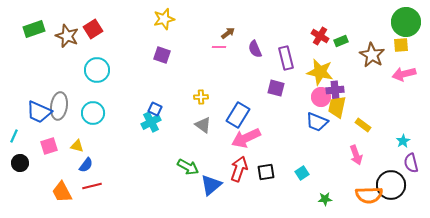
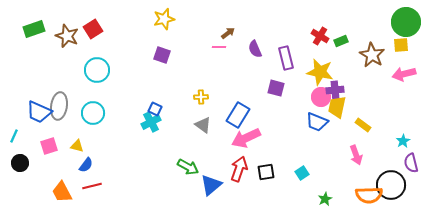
green star at (325, 199): rotated 24 degrees counterclockwise
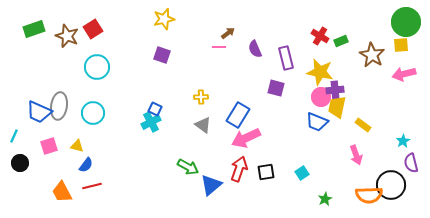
cyan circle at (97, 70): moved 3 px up
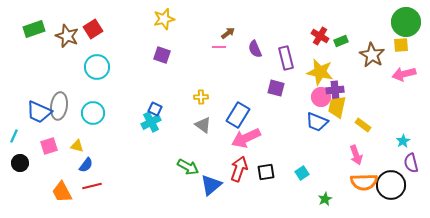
orange semicircle at (369, 195): moved 5 px left, 13 px up
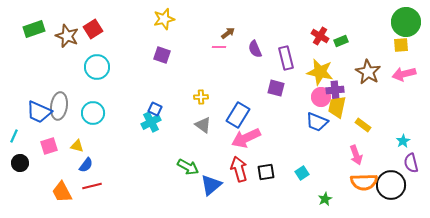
brown star at (372, 55): moved 4 px left, 17 px down
red arrow at (239, 169): rotated 35 degrees counterclockwise
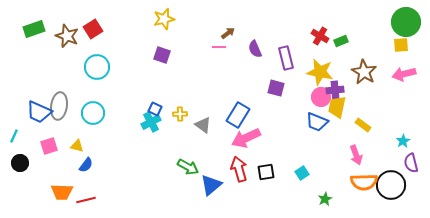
brown star at (368, 72): moved 4 px left
yellow cross at (201, 97): moved 21 px left, 17 px down
red line at (92, 186): moved 6 px left, 14 px down
orange trapezoid at (62, 192): rotated 60 degrees counterclockwise
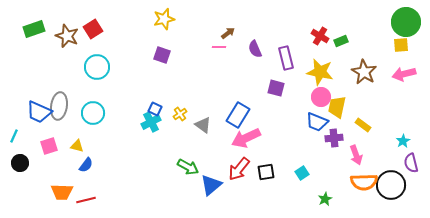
purple cross at (335, 90): moved 1 px left, 48 px down
yellow cross at (180, 114): rotated 32 degrees counterclockwise
red arrow at (239, 169): rotated 125 degrees counterclockwise
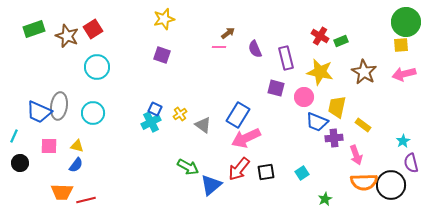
pink circle at (321, 97): moved 17 px left
pink square at (49, 146): rotated 18 degrees clockwise
blue semicircle at (86, 165): moved 10 px left
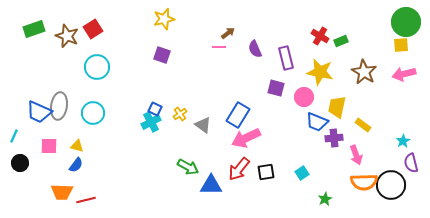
blue triangle at (211, 185): rotated 40 degrees clockwise
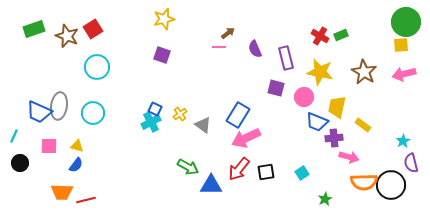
green rectangle at (341, 41): moved 6 px up
pink arrow at (356, 155): moved 7 px left, 2 px down; rotated 54 degrees counterclockwise
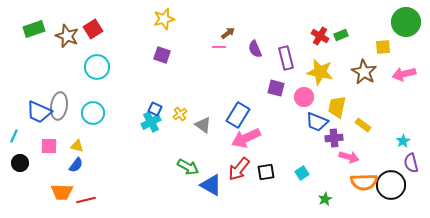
yellow square at (401, 45): moved 18 px left, 2 px down
blue triangle at (211, 185): rotated 30 degrees clockwise
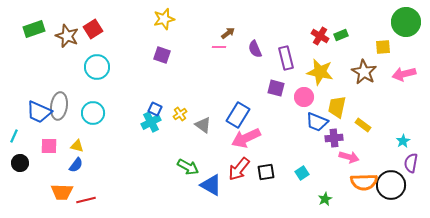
purple semicircle at (411, 163): rotated 24 degrees clockwise
